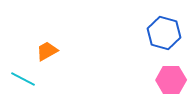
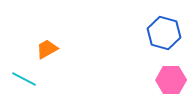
orange trapezoid: moved 2 px up
cyan line: moved 1 px right
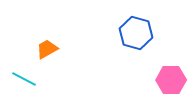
blue hexagon: moved 28 px left
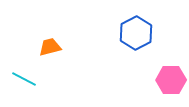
blue hexagon: rotated 16 degrees clockwise
orange trapezoid: moved 3 px right, 2 px up; rotated 15 degrees clockwise
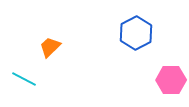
orange trapezoid: rotated 30 degrees counterclockwise
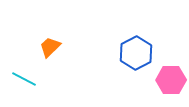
blue hexagon: moved 20 px down
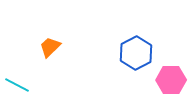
cyan line: moved 7 px left, 6 px down
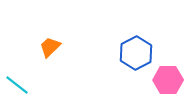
pink hexagon: moved 3 px left
cyan line: rotated 10 degrees clockwise
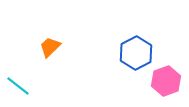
pink hexagon: moved 2 px left, 1 px down; rotated 20 degrees counterclockwise
cyan line: moved 1 px right, 1 px down
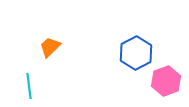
cyan line: moved 11 px right; rotated 45 degrees clockwise
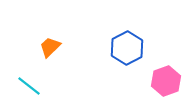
blue hexagon: moved 9 px left, 5 px up
cyan line: rotated 45 degrees counterclockwise
